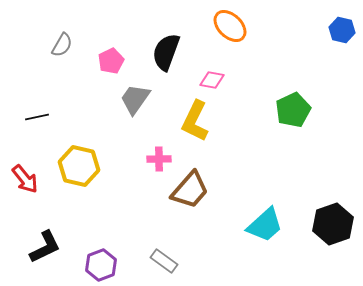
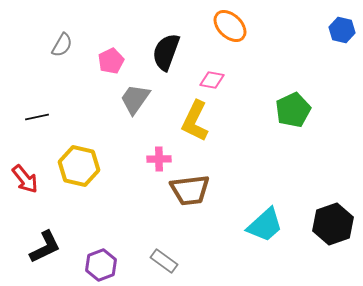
brown trapezoid: rotated 42 degrees clockwise
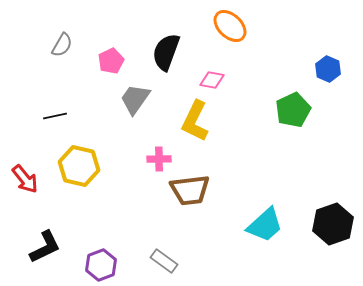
blue hexagon: moved 14 px left, 39 px down; rotated 10 degrees clockwise
black line: moved 18 px right, 1 px up
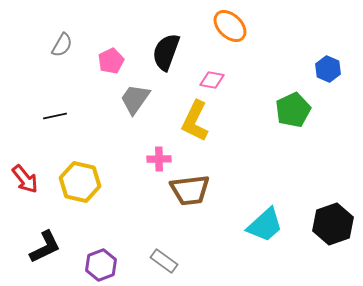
yellow hexagon: moved 1 px right, 16 px down
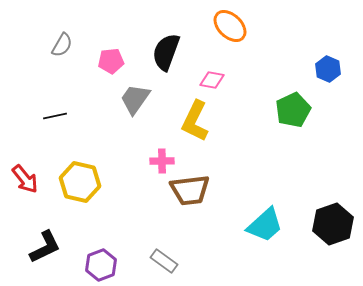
pink pentagon: rotated 20 degrees clockwise
pink cross: moved 3 px right, 2 px down
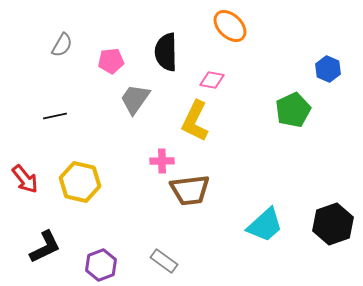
black semicircle: rotated 21 degrees counterclockwise
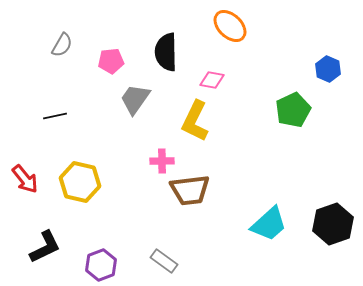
cyan trapezoid: moved 4 px right, 1 px up
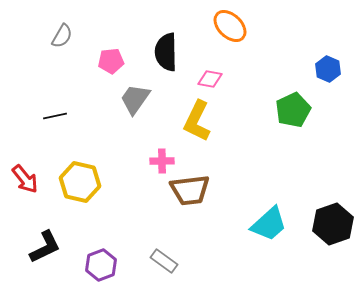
gray semicircle: moved 9 px up
pink diamond: moved 2 px left, 1 px up
yellow L-shape: moved 2 px right
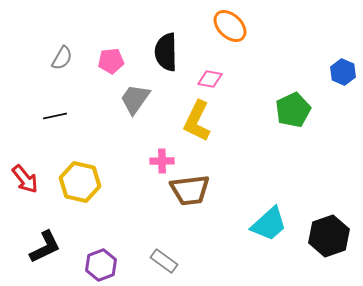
gray semicircle: moved 22 px down
blue hexagon: moved 15 px right, 3 px down
black hexagon: moved 4 px left, 12 px down
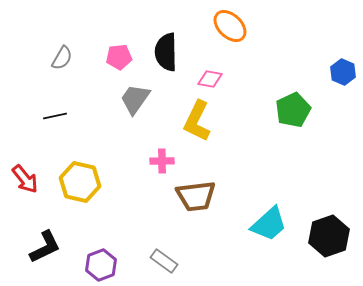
pink pentagon: moved 8 px right, 4 px up
brown trapezoid: moved 6 px right, 6 px down
